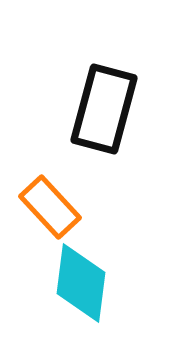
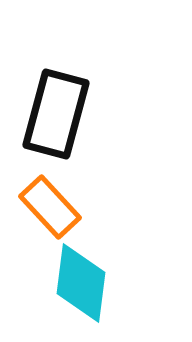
black rectangle: moved 48 px left, 5 px down
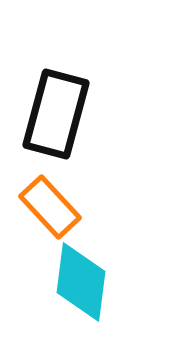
cyan diamond: moved 1 px up
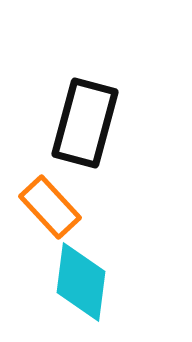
black rectangle: moved 29 px right, 9 px down
